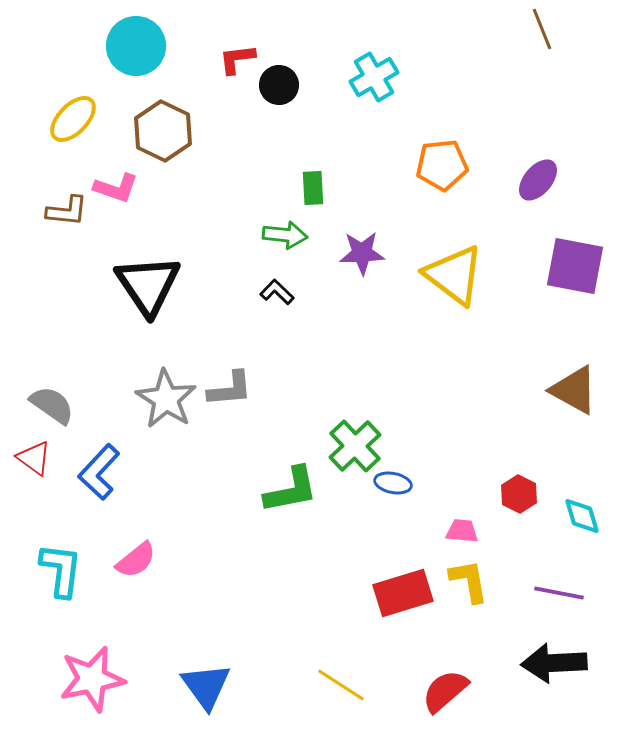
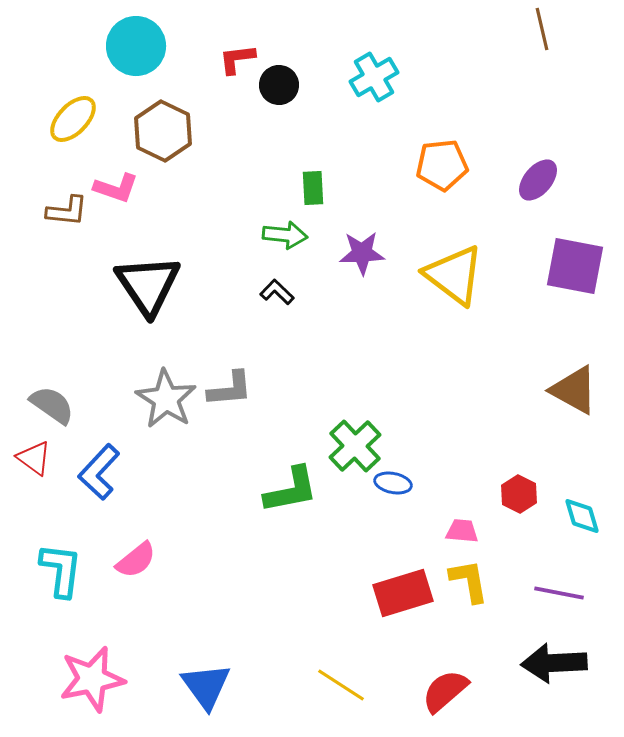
brown line: rotated 9 degrees clockwise
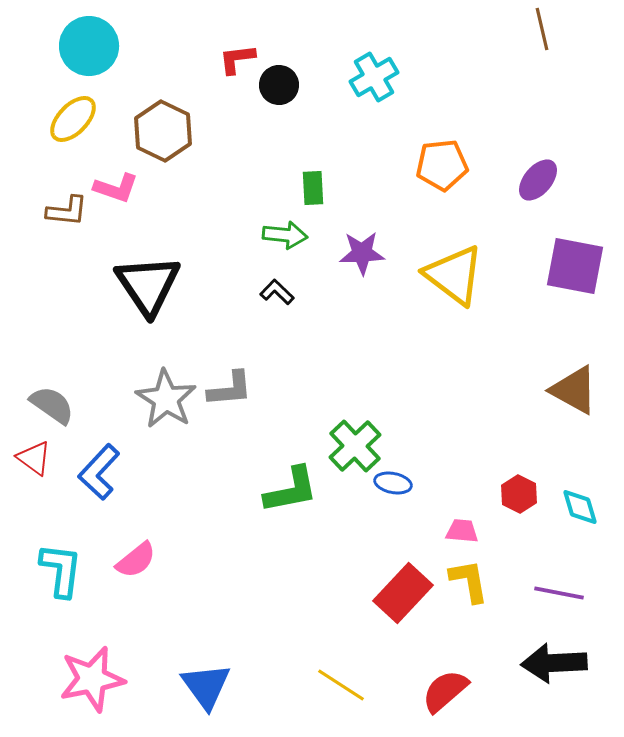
cyan circle: moved 47 px left
cyan diamond: moved 2 px left, 9 px up
red rectangle: rotated 30 degrees counterclockwise
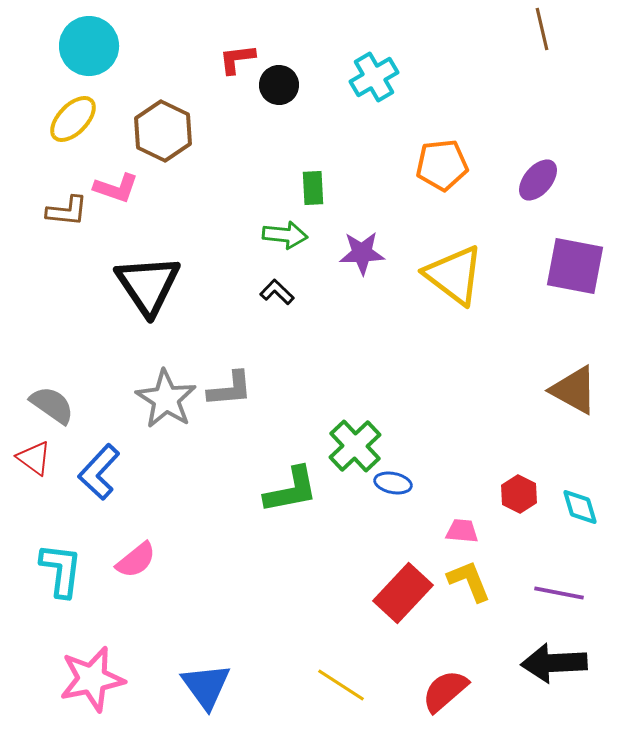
yellow L-shape: rotated 12 degrees counterclockwise
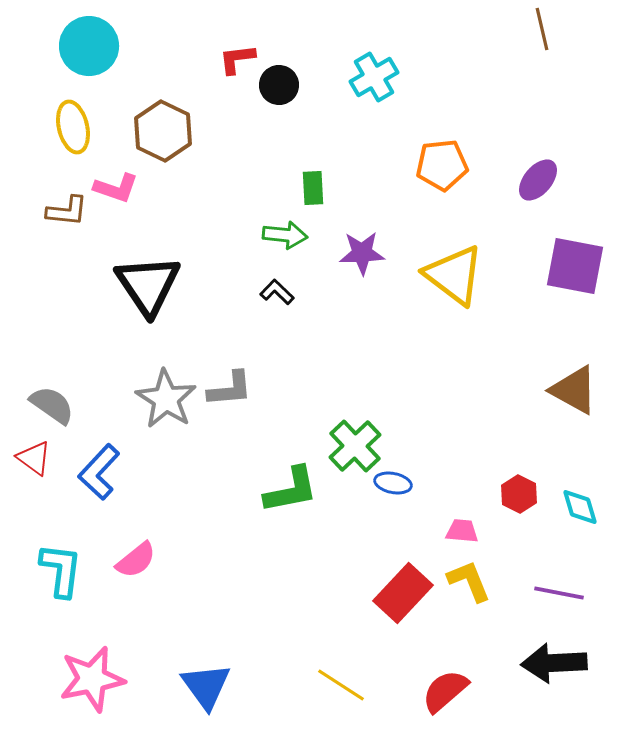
yellow ellipse: moved 8 px down; rotated 57 degrees counterclockwise
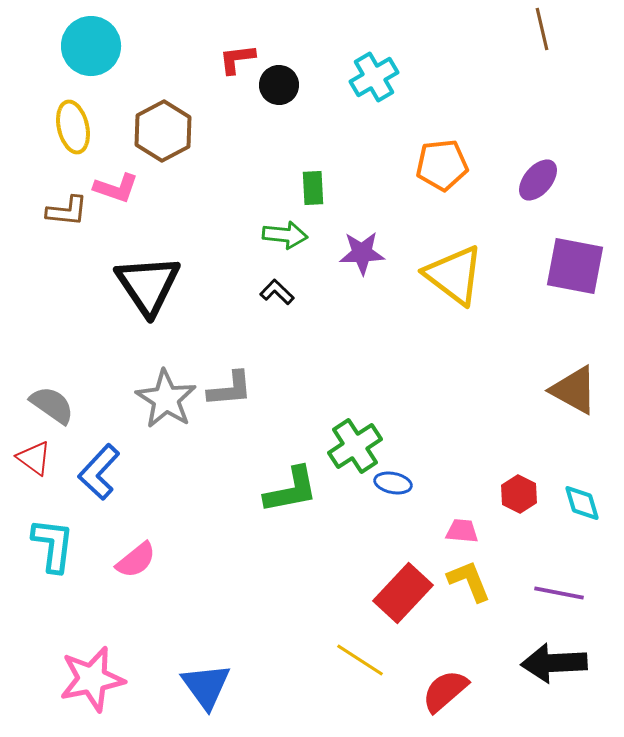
cyan circle: moved 2 px right
brown hexagon: rotated 6 degrees clockwise
green cross: rotated 10 degrees clockwise
cyan diamond: moved 2 px right, 4 px up
cyan L-shape: moved 8 px left, 25 px up
yellow line: moved 19 px right, 25 px up
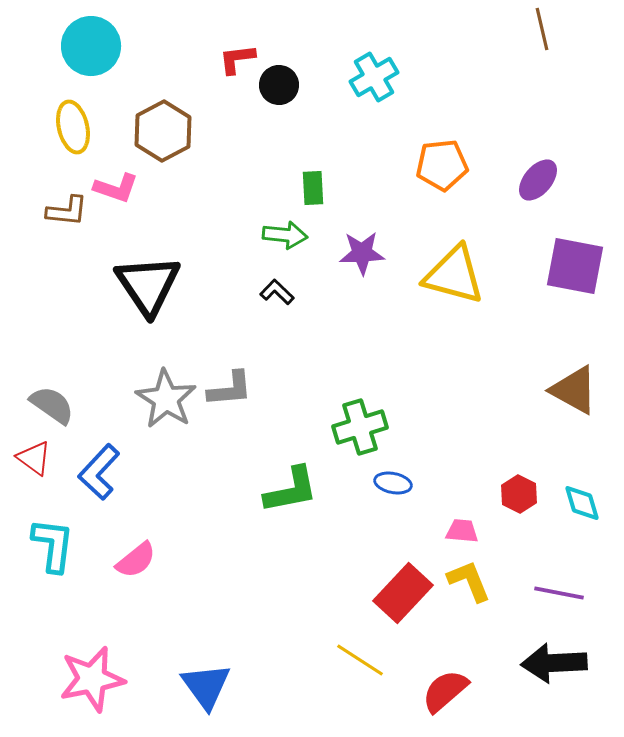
yellow triangle: rotated 22 degrees counterclockwise
green cross: moved 5 px right, 19 px up; rotated 16 degrees clockwise
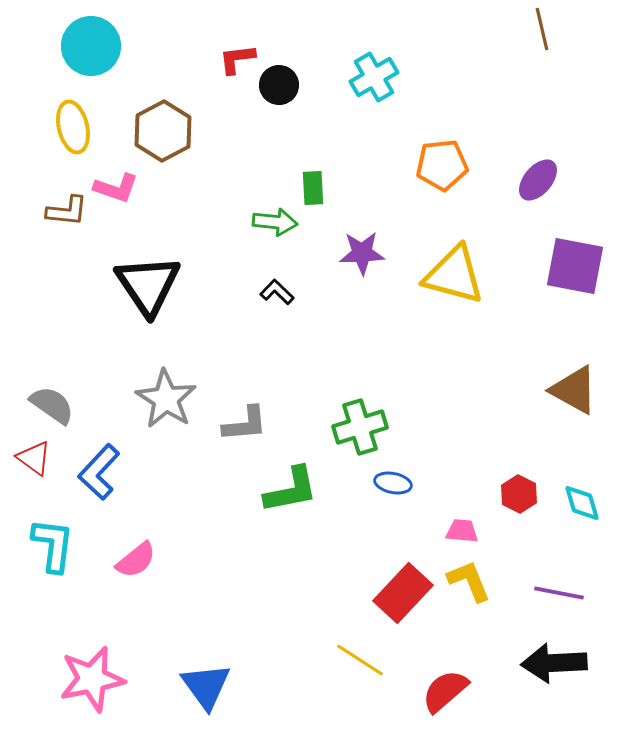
green arrow: moved 10 px left, 13 px up
gray L-shape: moved 15 px right, 35 px down
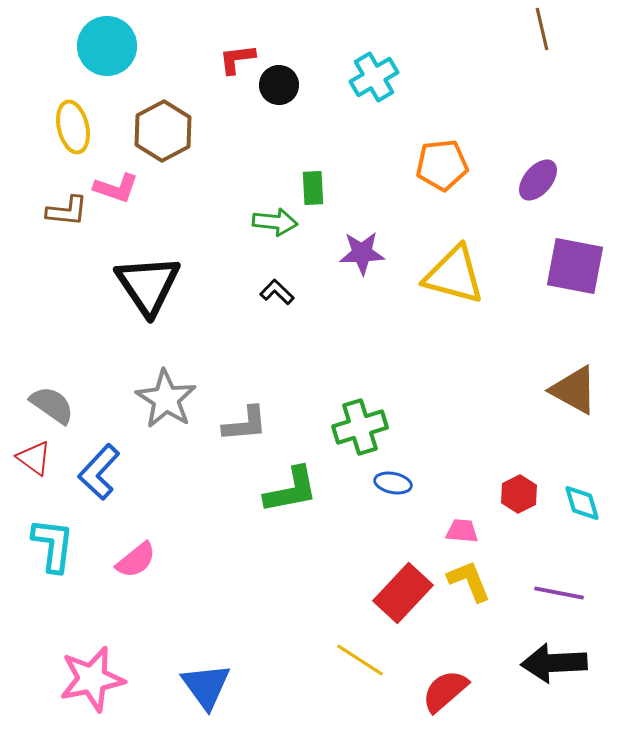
cyan circle: moved 16 px right
red hexagon: rotated 6 degrees clockwise
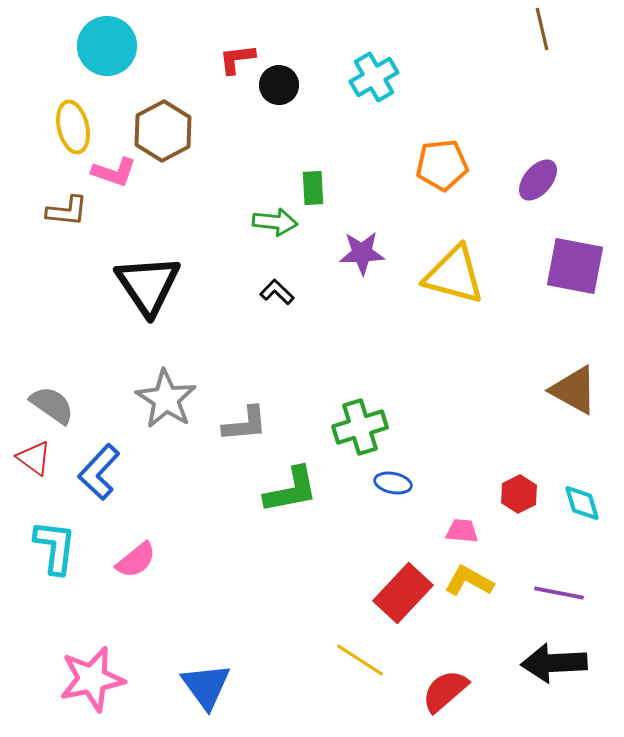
pink L-shape: moved 2 px left, 16 px up
cyan L-shape: moved 2 px right, 2 px down
yellow L-shape: rotated 39 degrees counterclockwise
